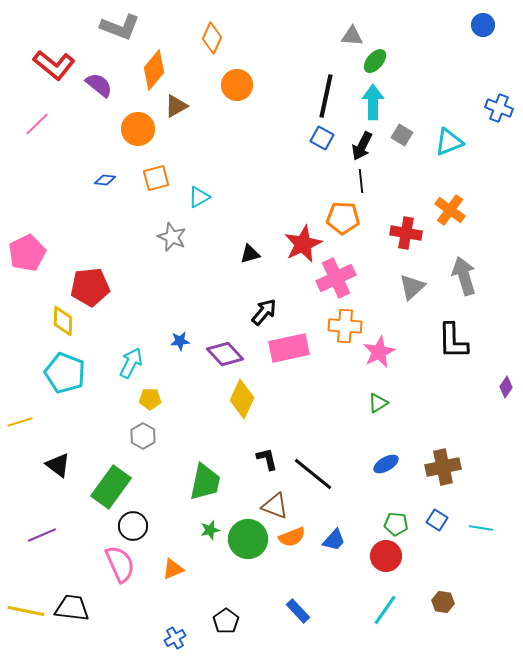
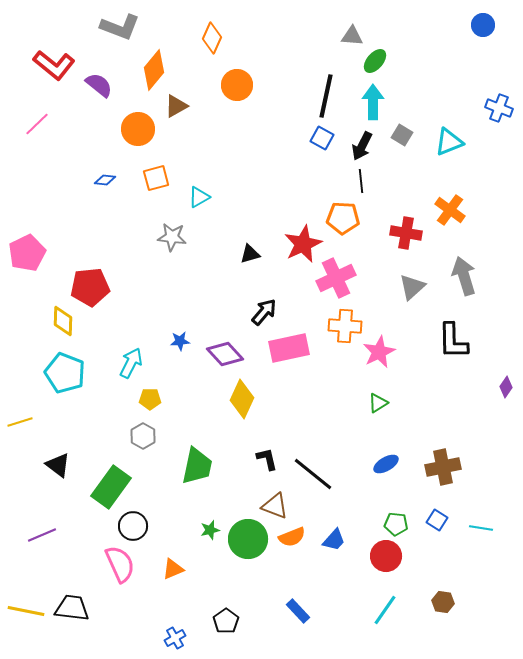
gray star at (172, 237): rotated 16 degrees counterclockwise
green trapezoid at (205, 482): moved 8 px left, 16 px up
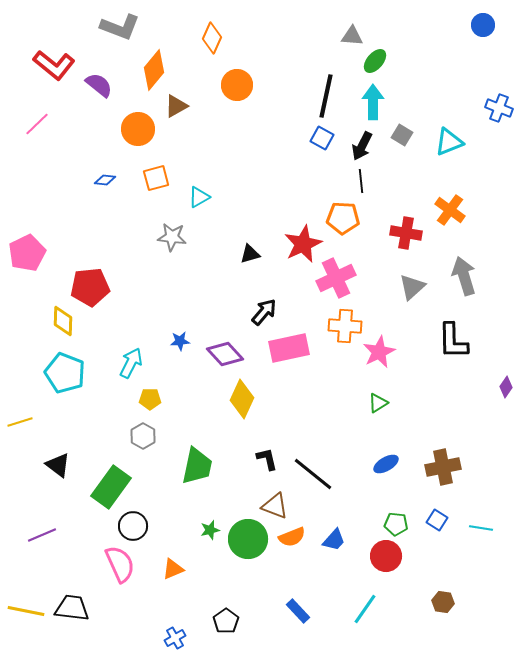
cyan line at (385, 610): moved 20 px left, 1 px up
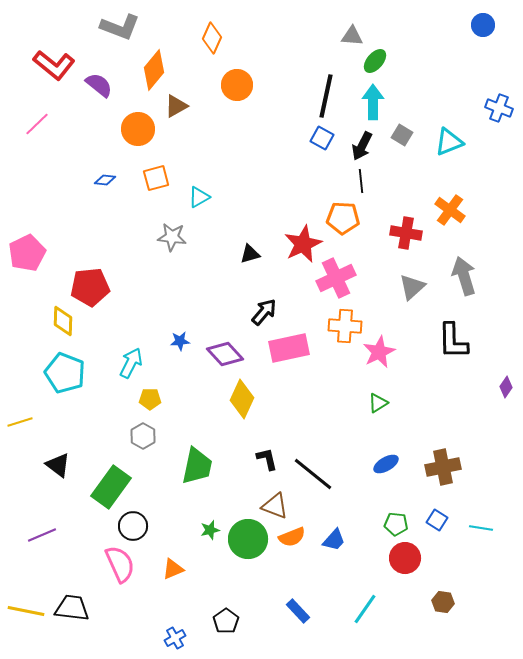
red circle at (386, 556): moved 19 px right, 2 px down
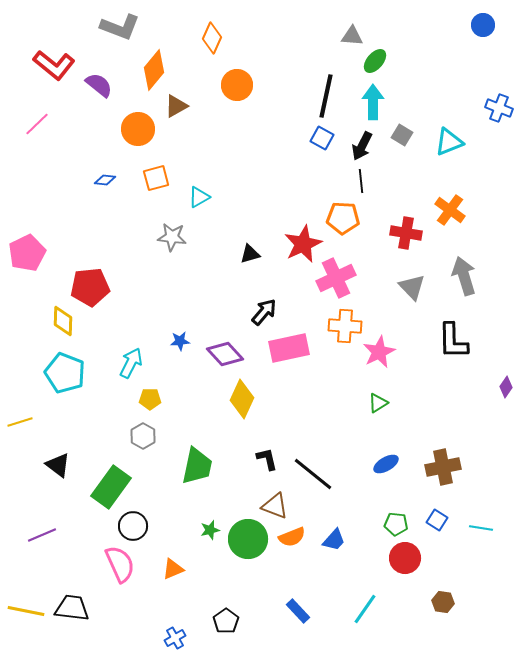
gray triangle at (412, 287): rotated 32 degrees counterclockwise
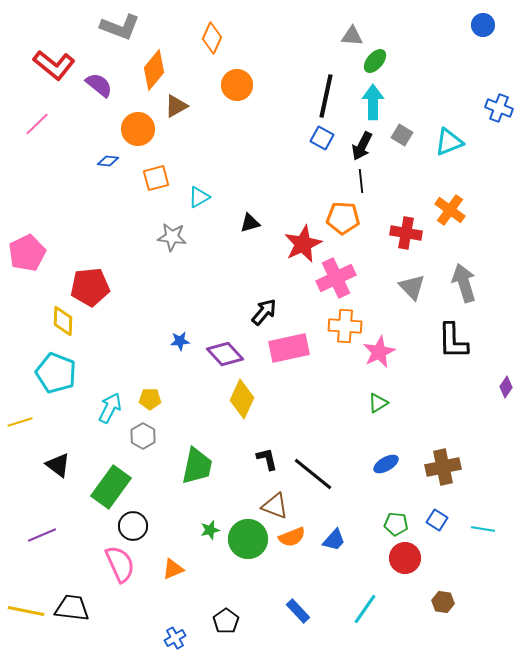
blue diamond at (105, 180): moved 3 px right, 19 px up
black triangle at (250, 254): moved 31 px up
gray arrow at (464, 276): moved 7 px down
cyan arrow at (131, 363): moved 21 px left, 45 px down
cyan pentagon at (65, 373): moved 9 px left
cyan line at (481, 528): moved 2 px right, 1 px down
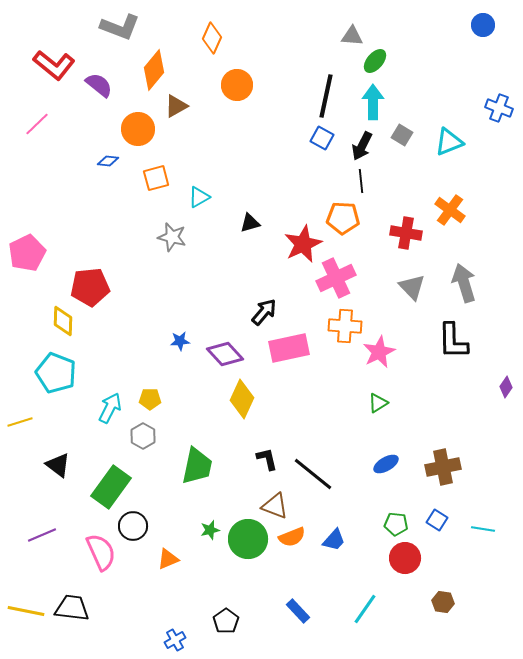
gray star at (172, 237): rotated 8 degrees clockwise
pink semicircle at (120, 564): moved 19 px left, 12 px up
orange triangle at (173, 569): moved 5 px left, 10 px up
blue cross at (175, 638): moved 2 px down
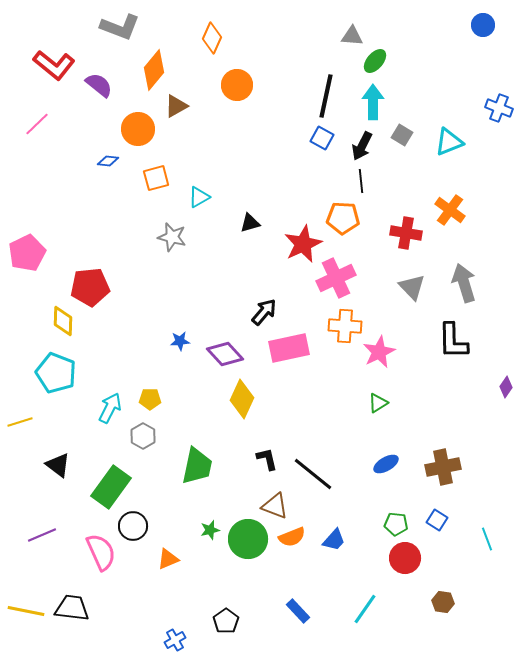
cyan line at (483, 529): moved 4 px right, 10 px down; rotated 60 degrees clockwise
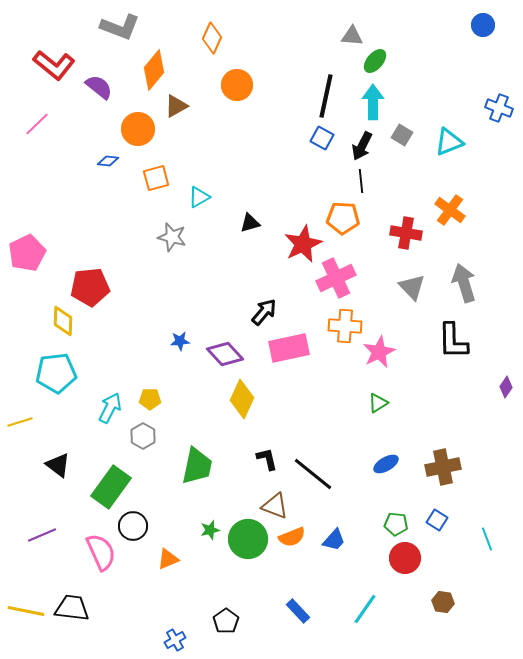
purple semicircle at (99, 85): moved 2 px down
cyan pentagon at (56, 373): rotated 27 degrees counterclockwise
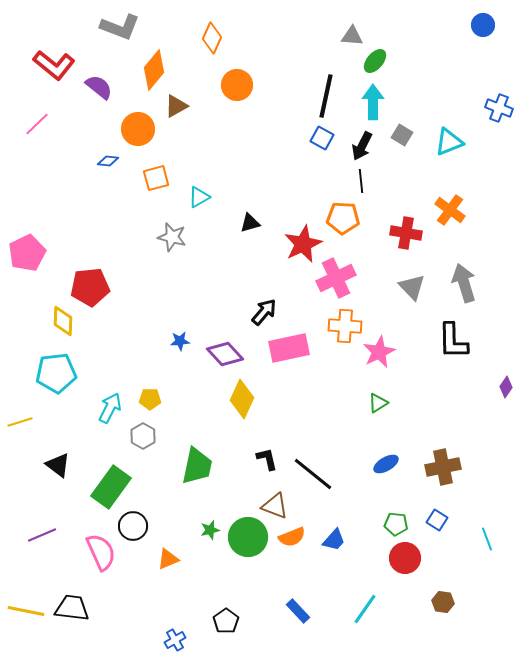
green circle at (248, 539): moved 2 px up
